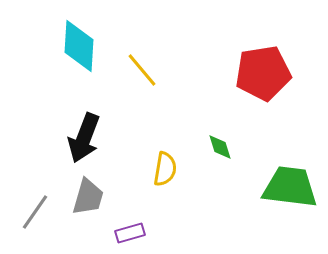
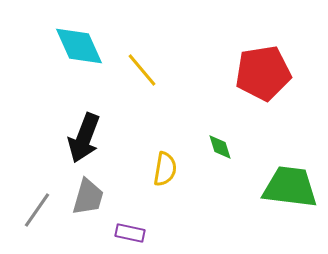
cyan diamond: rotated 28 degrees counterclockwise
gray line: moved 2 px right, 2 px up
purple rectangle: rotated 28 degrees clockwise
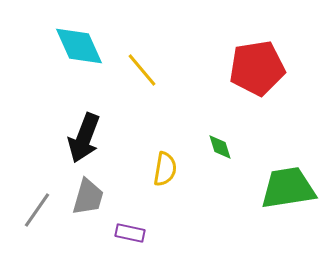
red pentagon: moved 6 px left, 5 px up
green trapezoid: moved 2 px left, 1 px down; rotated 16 degrees counterclockwise
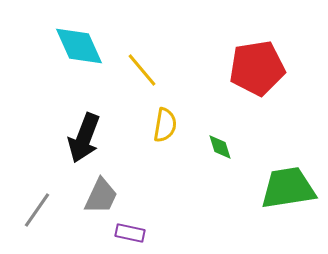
yellow semicircle: moved 44 px up
gray trapezoid: moved 13 px right, 1 px up; rotated 9 degrees clockwise
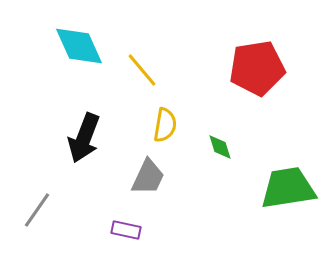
gray trapezoid: moved 47 px right, 19 px up
purple rectangle: moved 4 px left, 3 px up
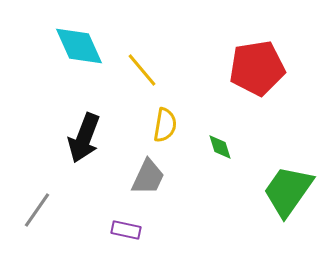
green trapezoid: moved 3 px down; rotated 46 degrees counterclockwise
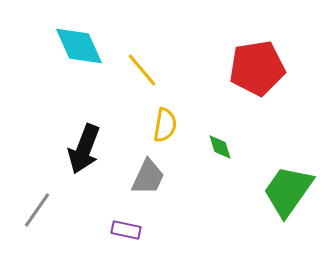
black arrow: moved 11 px down
